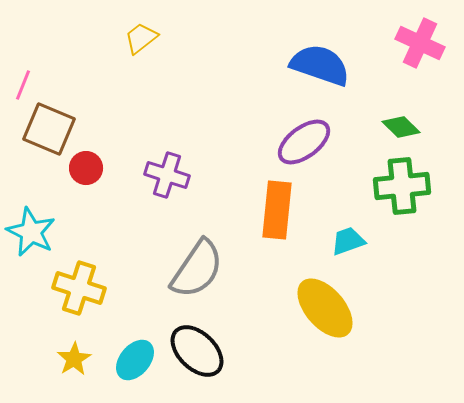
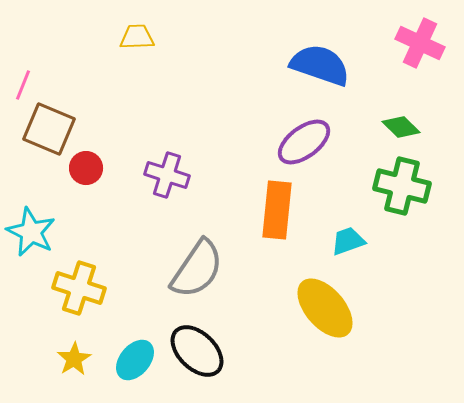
yellow trapezoid: moved 4 px left, 1 px up; rotated 36 degrees clockwise
green cross: rotated 20 degrees clockwise
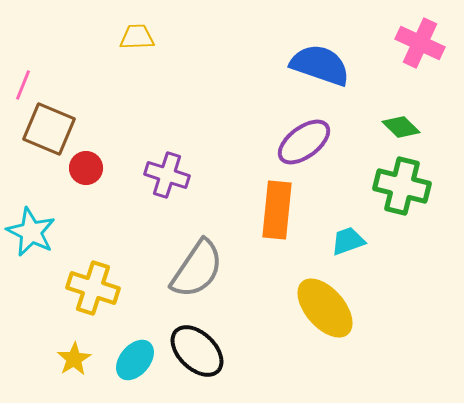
yellow cross: moved 14 px right
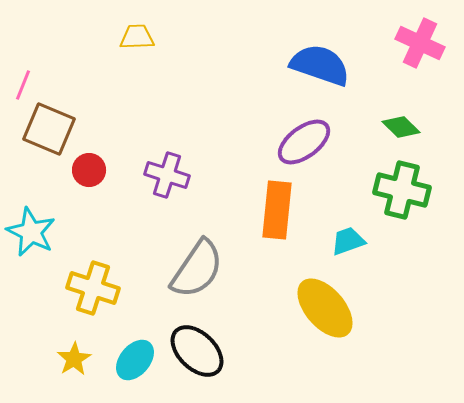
red circle: moved 3 px right, 2 px down
green cross: moved 4 px down
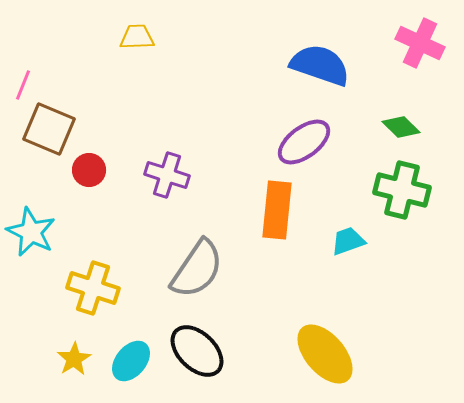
yellow ellipse: moved 46 px down
cyan ellipse: moved 4 px left, 1 px down
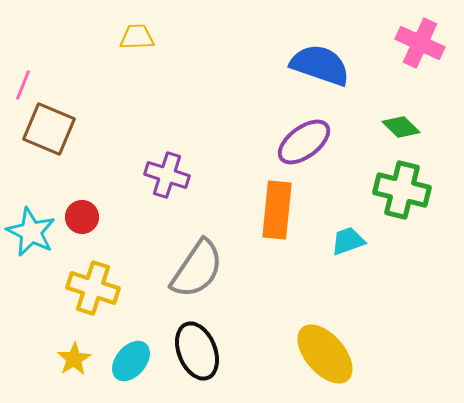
red circle: moved 7 px left, 47 px down
black ellipse: rotated 24 degrees clockwise
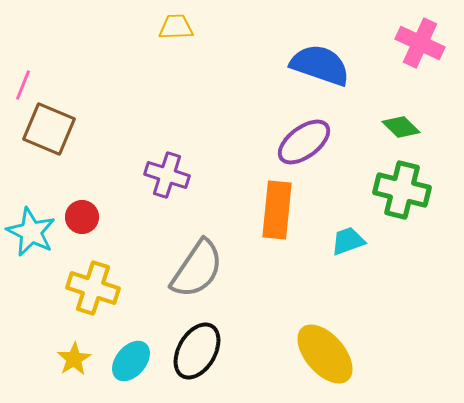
yellow trapezoid: moved 39 px right, 10 px up
black ellipse: rotated 52 degrees clockwise
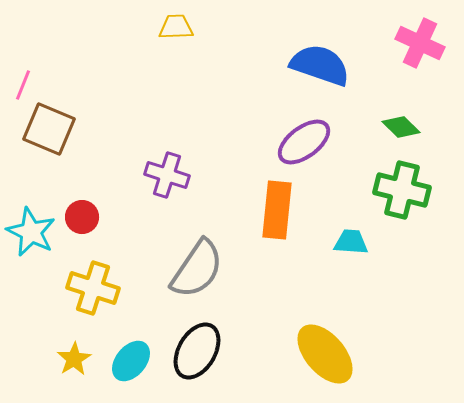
cyan trapezoid: moved 3 px right, 1 px down; rotated 24 degrees clockwise
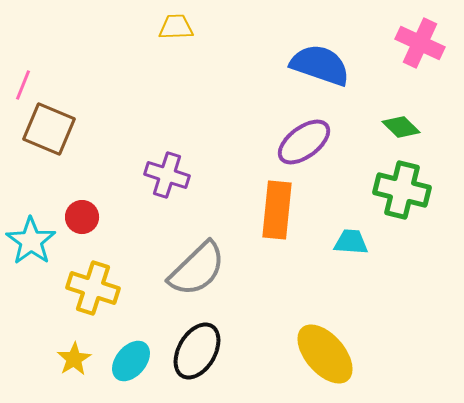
cyan star: moved 9 px down; rotated 9 degrees clockwise
gray semicircle: rotated 12 degrees clockwise
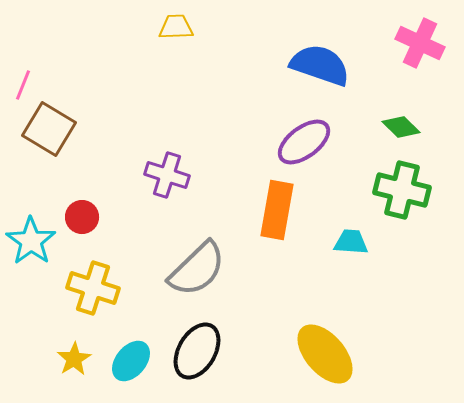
brown square: rotated 8 degrees clockwise
orange rectangle: rotated 4 degrees clockwise
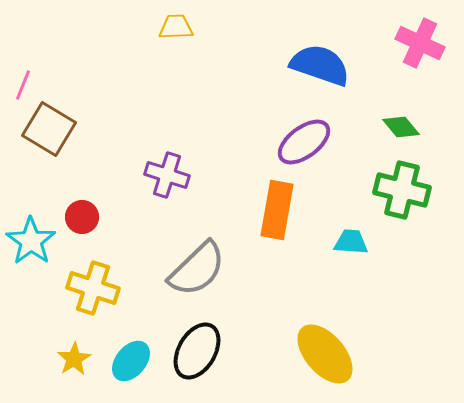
green diamond: rotated 6 degrees clockwise
